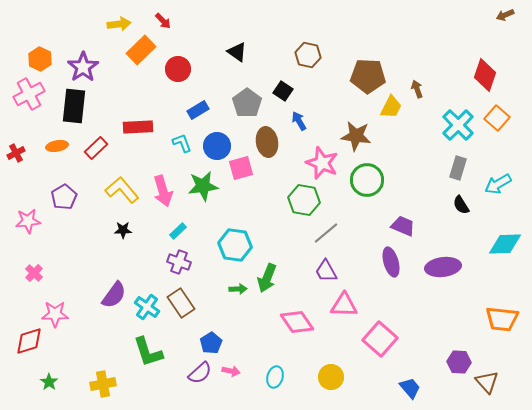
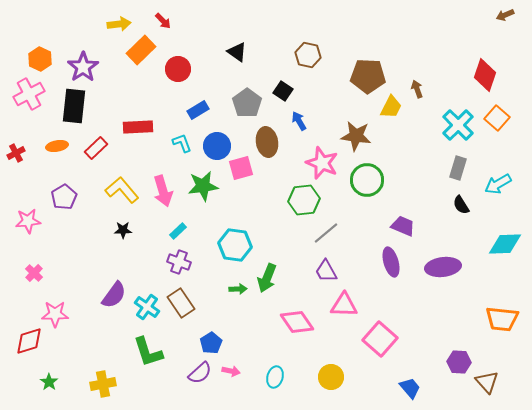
green hexagon at (304, 200): rotated 16 degrees counterclockwise
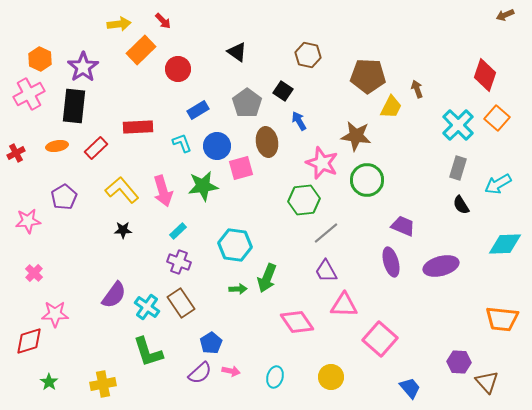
purple ellipse at (443, 267): moved 2 px left, 1 px up; rotated 8 degrees counterclockwise
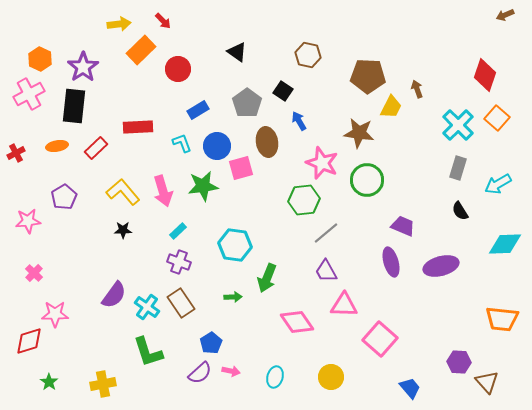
brown star at (356, 136): moved 3 px right, 3 px up
yellow L-shape at (122, 190): moved 1 px right, 2 px down
black semicircle at (461, 205): moved 1 px left, 6 px down
green arrow at (238, 289): moved 5 px left, 8 px down
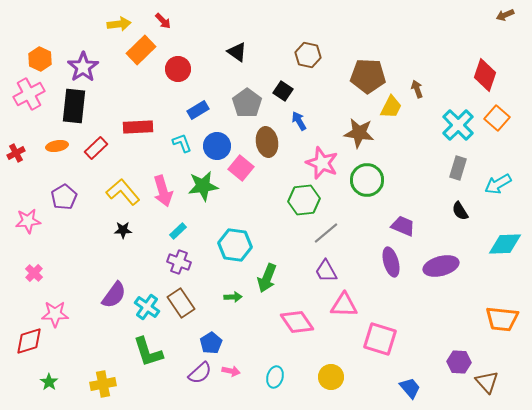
pink square at (241, 168): rotated 35 degrees counterclockwise
pink square at (380, 339): rotated 24 degrees counterclockwise
